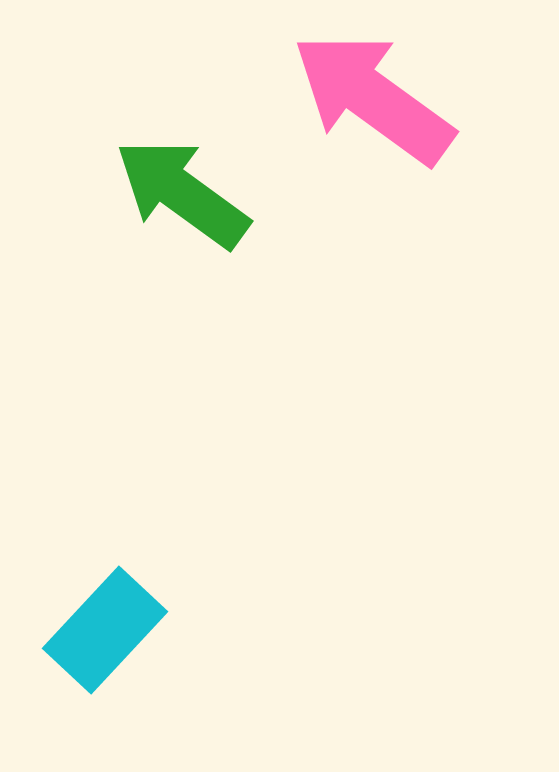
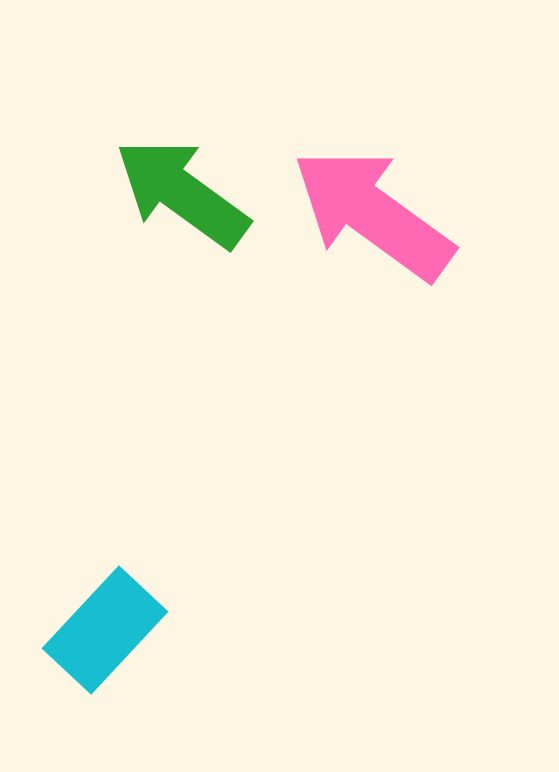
pink arrow: moved 116 px down
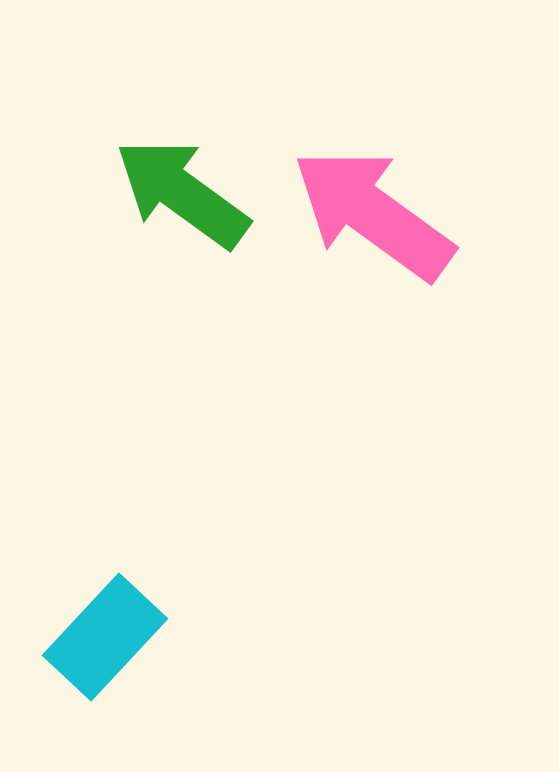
cyan rectangle: moved 7 px down
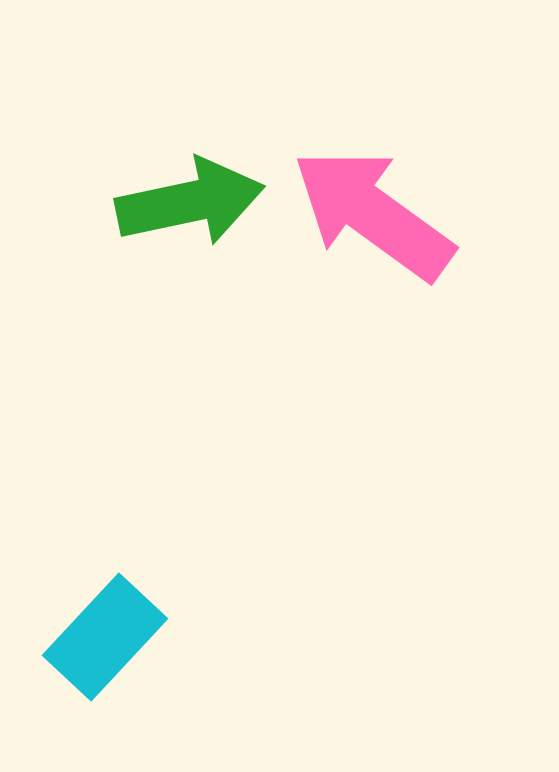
green arrow: moved 8 px right, 9 px down; rotated 132 degrees clockwise
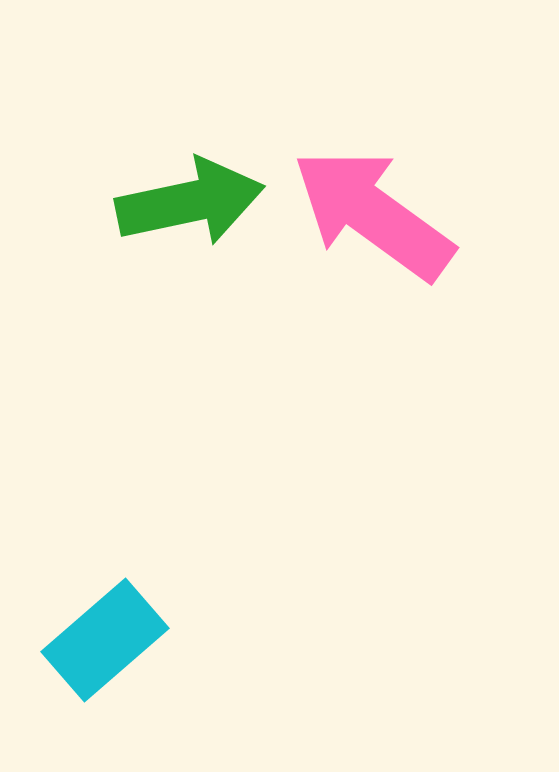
cyan rectangle: moved 3 px down; rotated 6 degrees clockwise
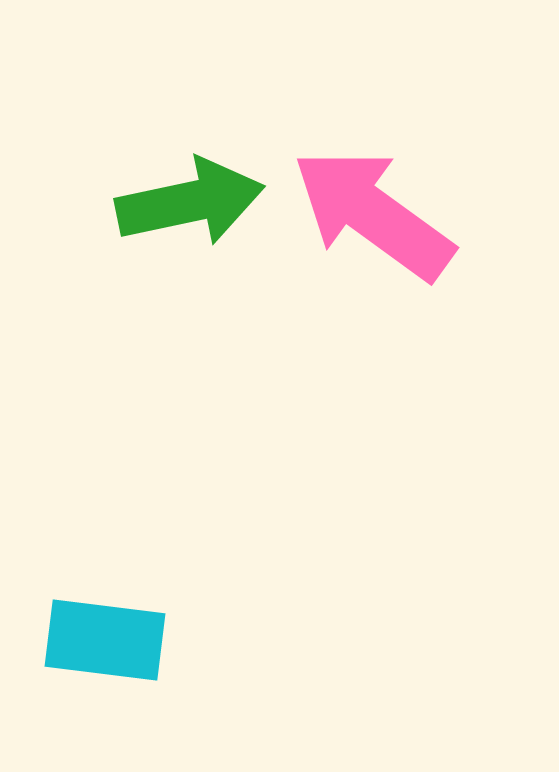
cyan rectangle: rotated 48 degrees clockwise
